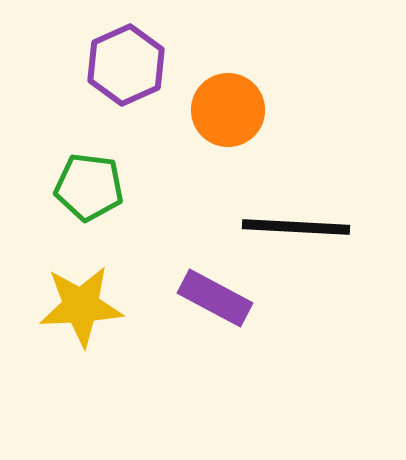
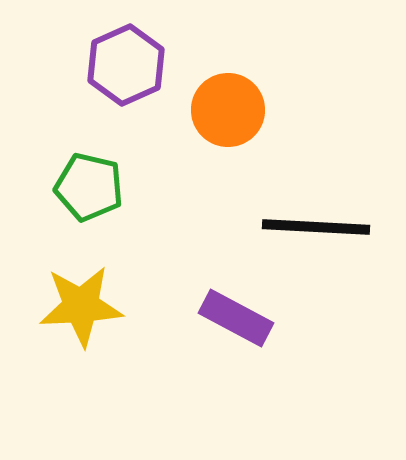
green pentagon: rotated 6 degrees clockwise
black line: moved 20 px right
purple rectangle: moved 21 px right, 20 px down
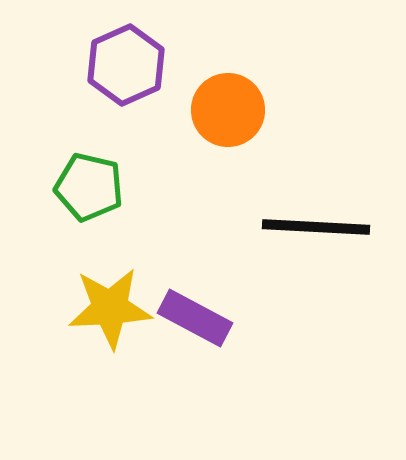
yellow star: moved 29 px right, 2 px down
purple rectangle: moved 41 px left
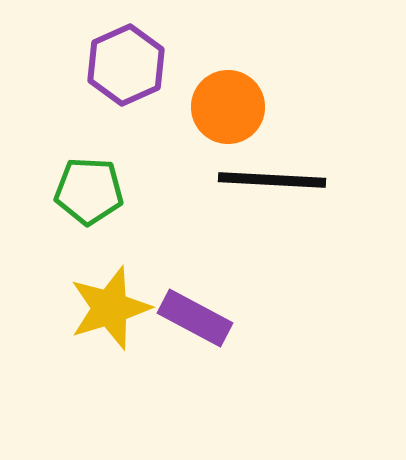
orange circle: moved 3 px up
green pentagon: moved 4 px down; rotated 10 degrees counterclockwise
black line: moved 44 px left, 47 px up
yellow star: rotated 14 degrees counterclockwise
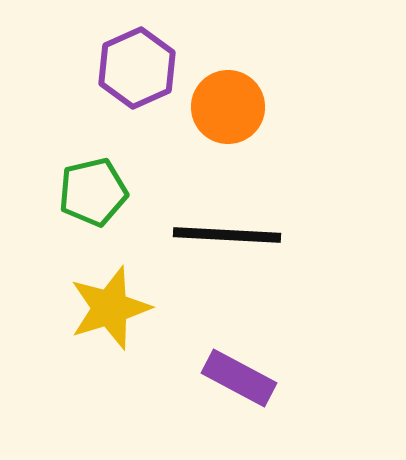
purple hexagon: moved 11 px right, 3 px down
black line: moved 45 px left, 55 px down
green pentagon: moved 4 px right, 1 px down; rotated 16 degrees counterclockwise
purple rectangle: moved 44 px right, 60 px down
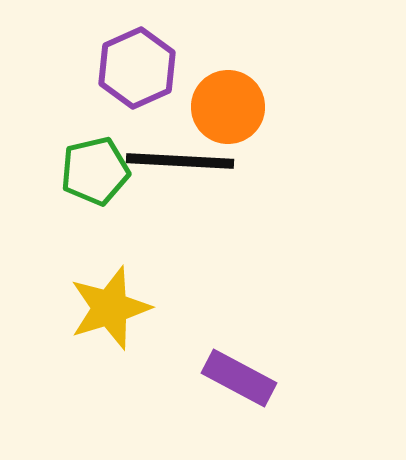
green pentagon: moved 2 px right, 21 px up
black line: moved 47 px left, 74 px up
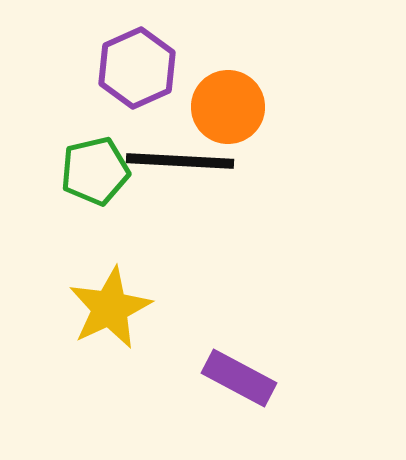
yellow star: rotated 8 degrees counterclockwise
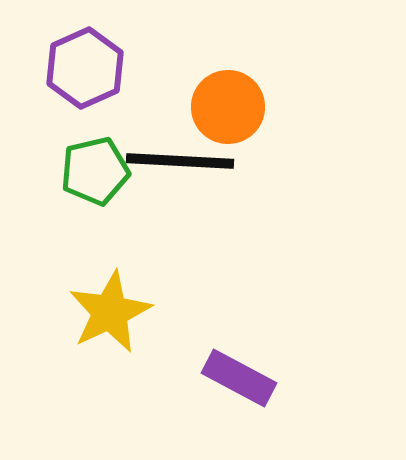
purple hexagon: moved 52 px left
yellow star: moved 4 px down
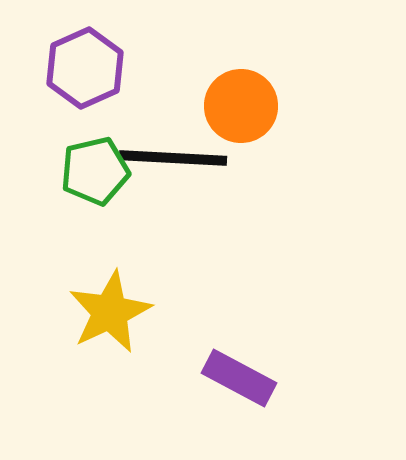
orange circle: moved 13 px right, 1 px up
black line: moved 7 px left, 3 px up
